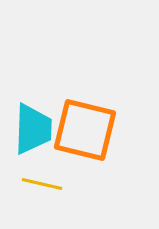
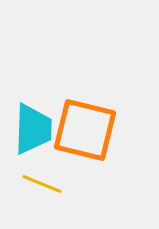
yellow line: rotated 9 degrees clockwise
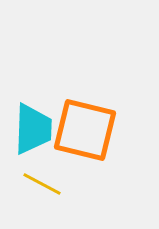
yellow line: rotated 6 degrees clockwise
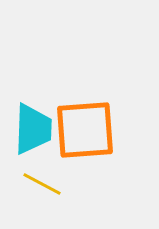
orange square: rotated 18 degrees counterclockwise
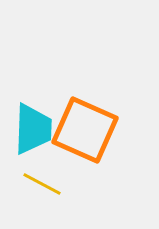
orange square: rotated 28 degrees clockwise
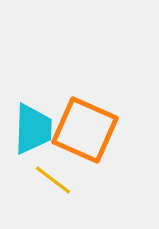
yellow line: moved 11 px right, 4 px up; rotated 9 degrees clockwise
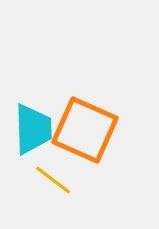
cyan trapezoid: rotated 4 degrees counterclockwise
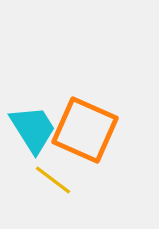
cyan trapezoid: rotated 30 degrees counterclockwise
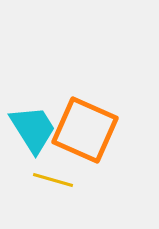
yellow line: rotated 21 degrees counterclockwise
